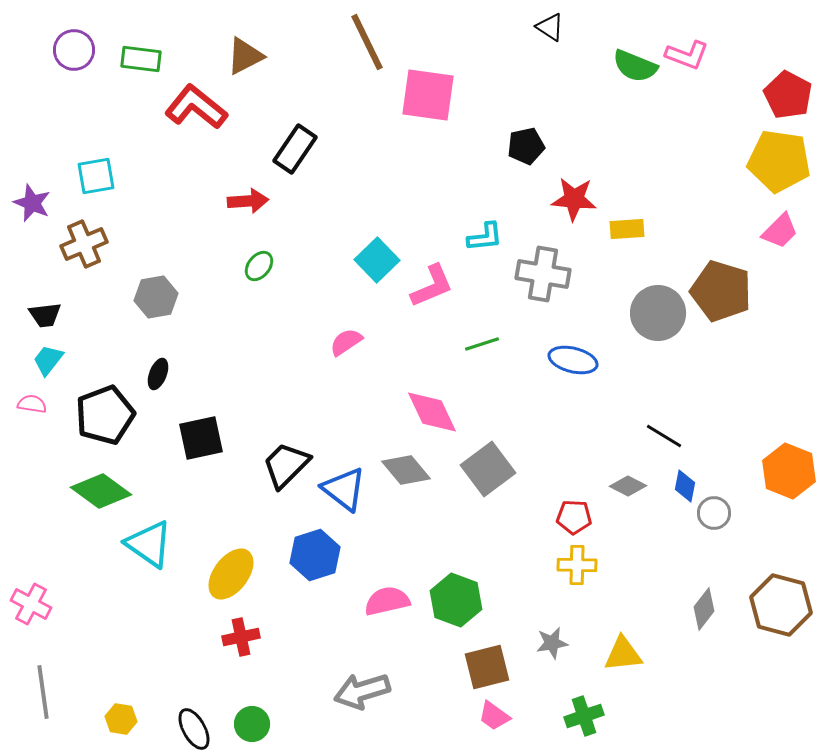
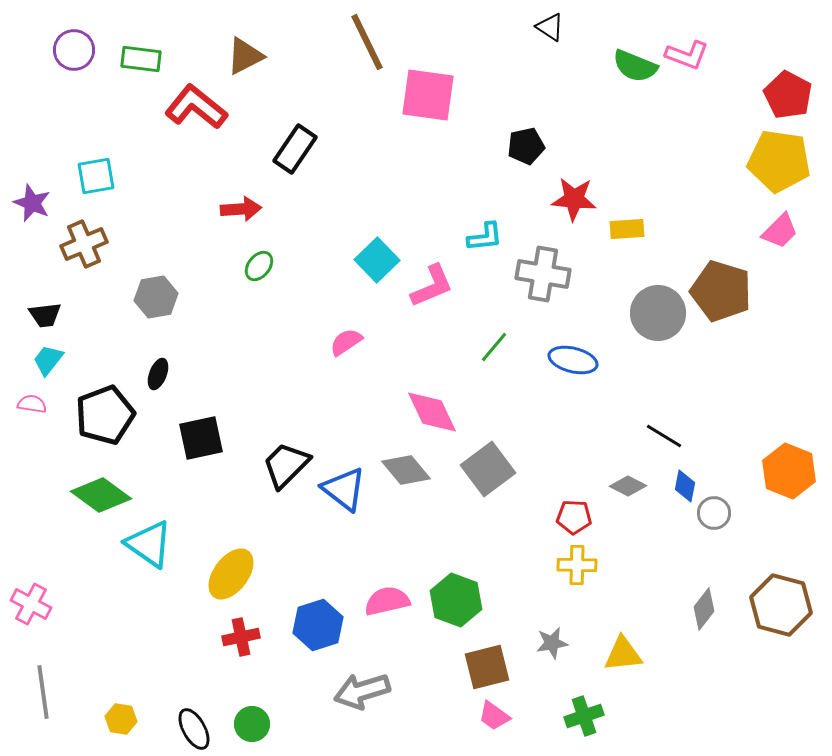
red arrow at (248, 201): moved 7 px left, 8 px down
green line at (482, 344): moved 12 px right, 3 px down; rotated 32 degrees counterclockwise
green diamond at (101, 491): moved 4 px down
blue hexagon at (315, 555): moved 3 px right, 70 px down
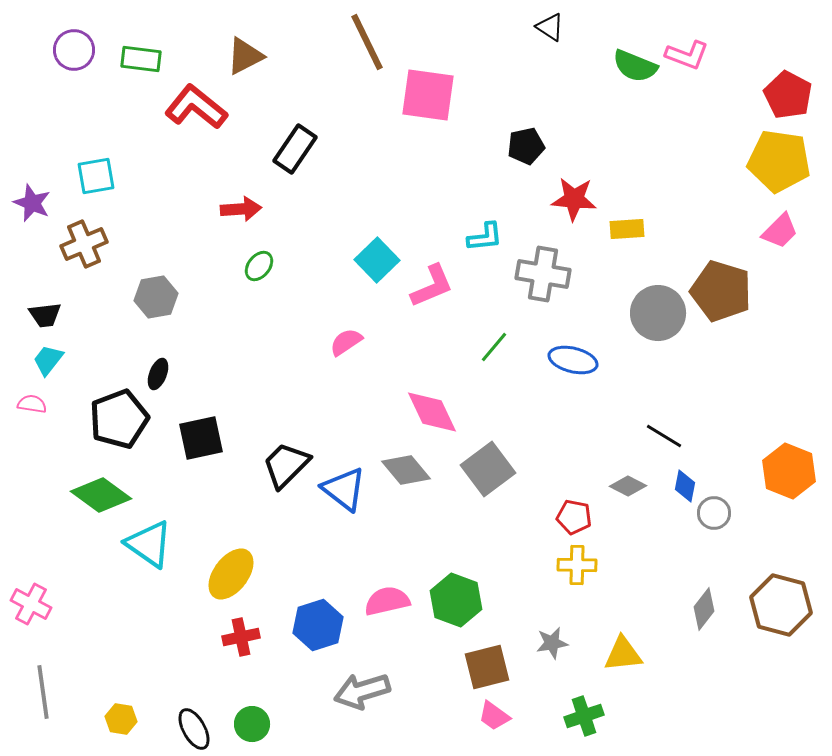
black pentagon at (105, 415): moved 14 px right, 4 px down
red pentagon at (574, 517): rotated 8 degrees clockwise
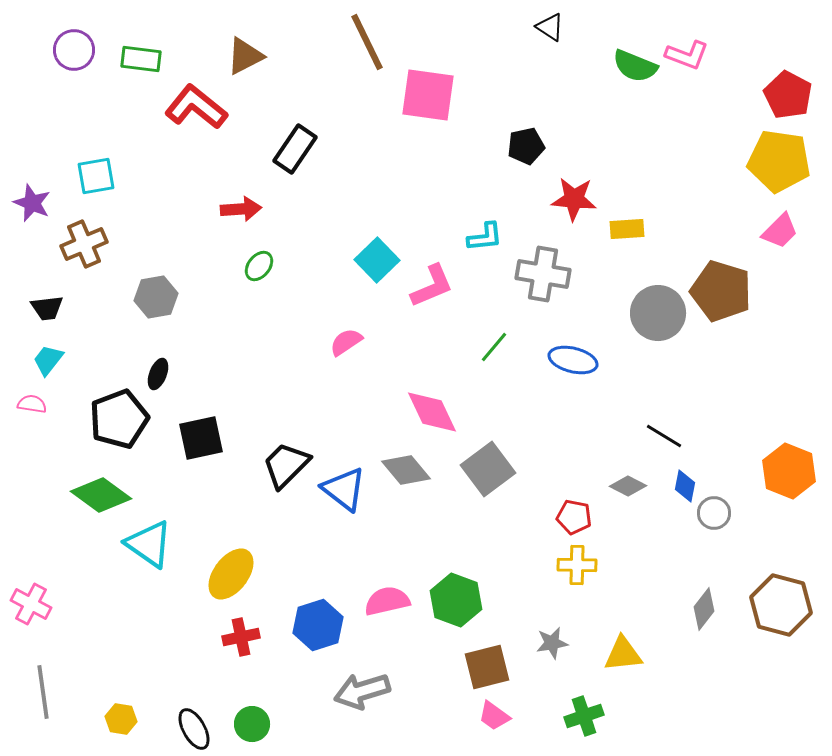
black trapezoid at (45, 315): moved 2 px right, 7 px up
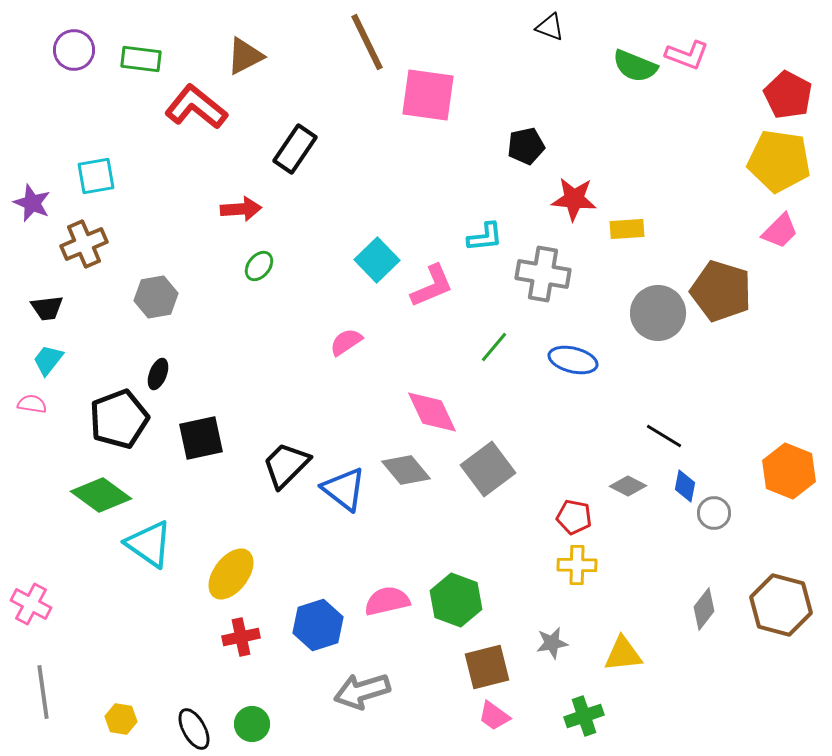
black triangle at (550, 27): rotated 12 degrees counterclockwise
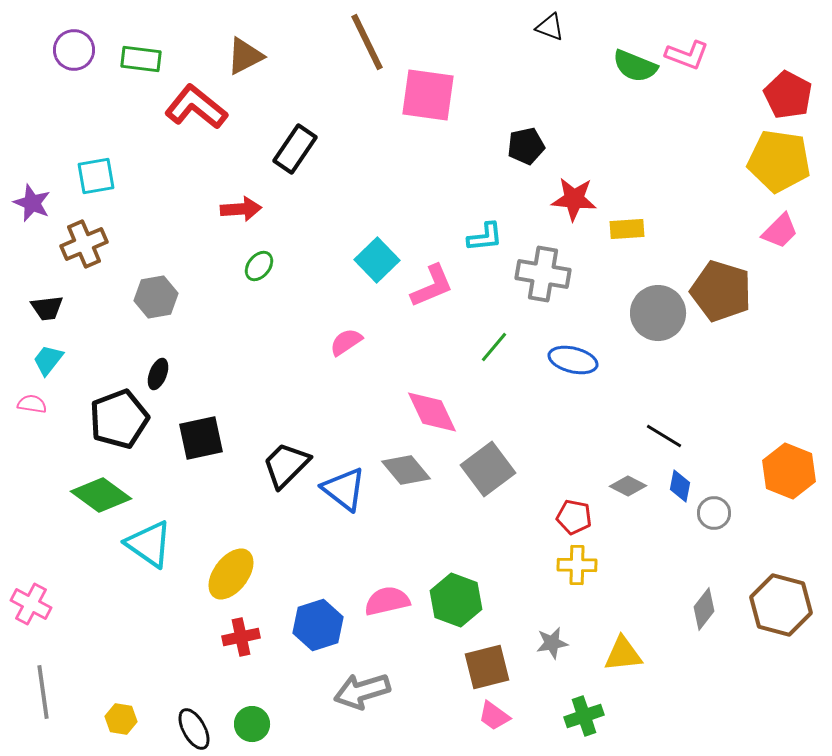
blue diamond at (685, 486): moved 5 px left
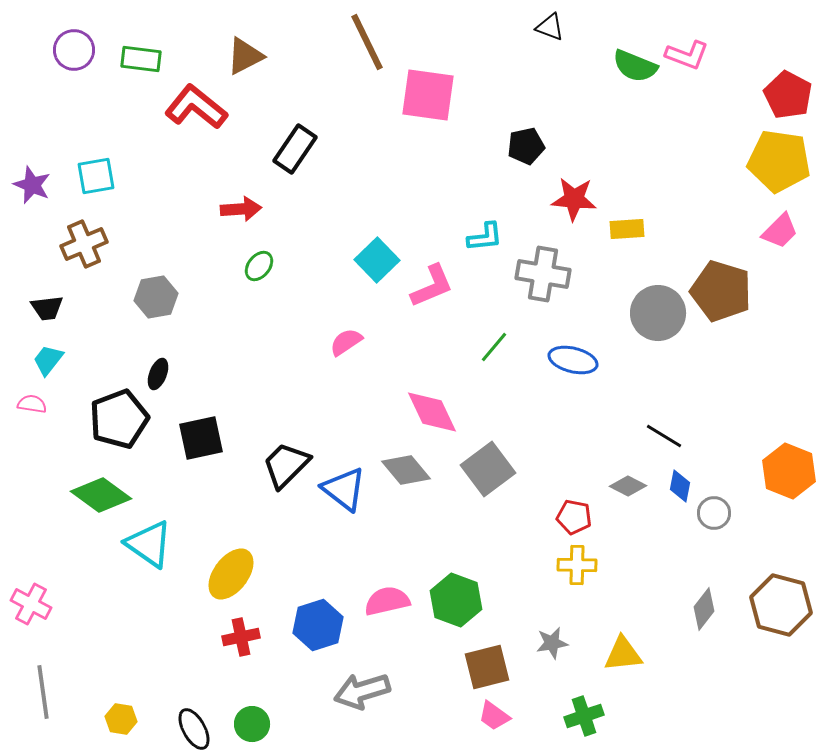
purple star at (32, 203): moved 18 px up
